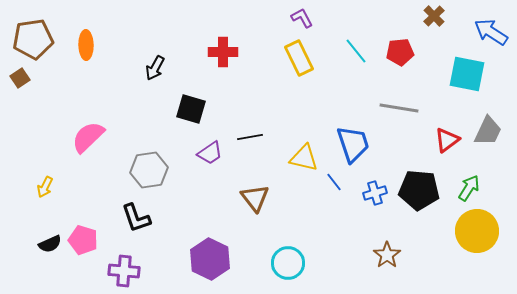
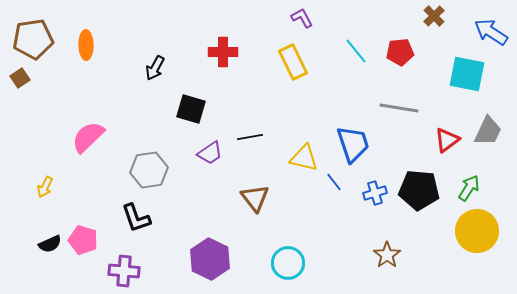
yellow rectangle: moved 6 px left, 4 px down
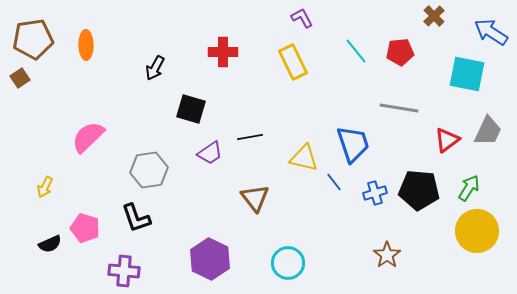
pink pentagon: moved 2 px right, 12 px up
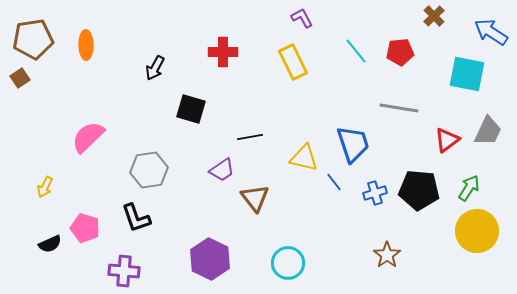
purple trapezoid: moved 12 px right, 17 px down
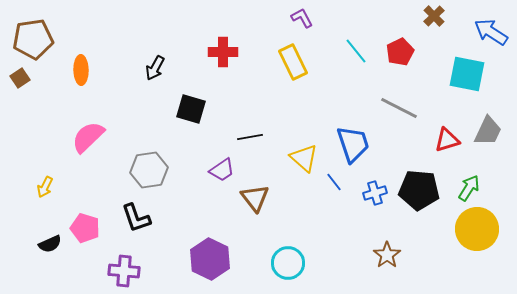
orange ellipse: moved 5 px left, 25 px down
red pentagon: rotated 20 degrees counterclockwise
gray line: rotated 18 degrees clockwise
red triangle: rotated 20 degrees clockwise
yellow triangle: rotated 28 degrees clockwise
yellow circle: moved 2 px up
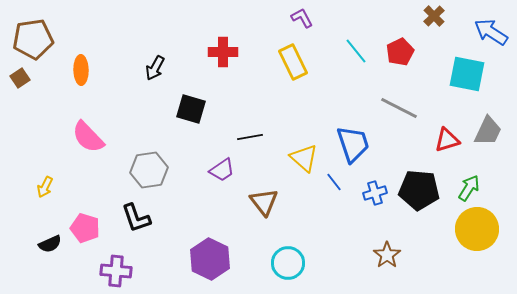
pink semicircle: rotated 90 degrees counterclockwise
brown triangle: moved 9 px right, 4 px down
purple cross: moved 8 px left
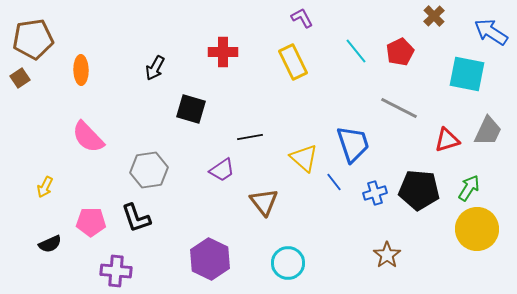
pink pentagon: moved 6 px right, 6 px up; rotated 16 degrees counterclockwise
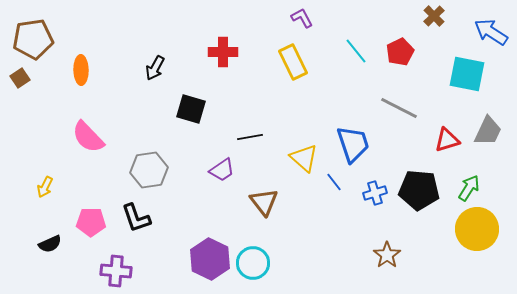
cyan circle: moved 35 px left
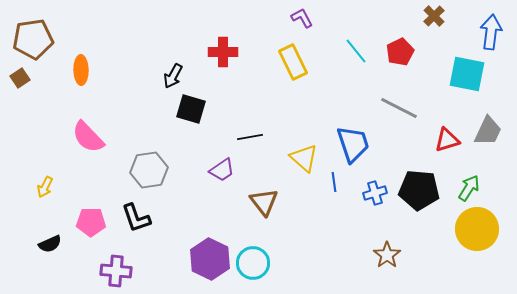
blue arrow: rotated 64 degrees clockwise
black arrow: moved 18 px right, 8 px down
blue line: rotated 30 degrees clockwise
